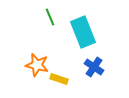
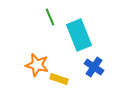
cyan rectangle: moved 4 px left, 3 px down
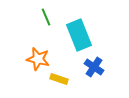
green line: moved 4 px left
orange star: moved 1 px right, 6 px up
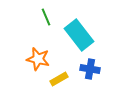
cyan rectangle: rotated 16 degrees counterclockwise
blue cross: moved 4 px left, 2 px down; rotated 24 degrees counterclockwise
yellow rectangle: rotated 48 degrees counterclockwise
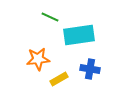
green line: moved 4 px right; rotated 42 degrees counterclockwise
cyan rectangle: rotated 60 degrees counterclockwise
orange star: rotated 20 degrees counterclockwise
